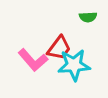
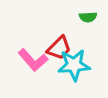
red trapezoid: rotated 8 degrees clockwise
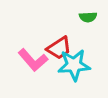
red trapezoid: rotated 12 degrees clockwise
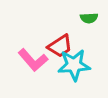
green semicircle: moved 1 px right, 1 px down
red trapezoid: moved 1 px right, 2 px up
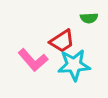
red trapezoid: moved 2 px right, 5 px up
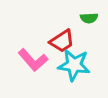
cyan star: rotated 12 degrees clockwise
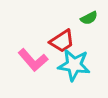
green semicircle: rotated 24 degrees counterclockwise
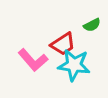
green semicircle: moved 3 px right, 7 px down
red trapezoid: moved 1 px right, 3 px down
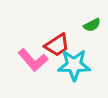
red trapezoid: moved 6 px left, 1 px down
cyan star: rotated 8 degrees counterclockwise
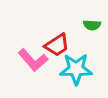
green semicircle: rotated 30 degrees clockwise
cyan star: moved 2 px right, 4 px down
